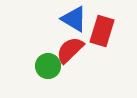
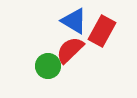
blue triangle: moved 2 px down
red rectangle: rotated 12 degrees clockwise
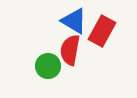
red semicircle: rotated 36 degrees counterclockwise
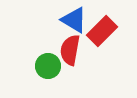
blue triangle: moved 1 px up
red rectangle: rotated 16 degrees clockwise
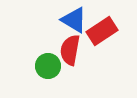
red rectangle: rotated 12 degrees clockwise
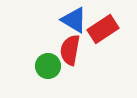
red rectangle: moved 1 px right, 2 px up
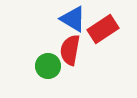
blue triangle: moved 1 px left, 1 px up
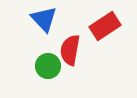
blue triangle: moved 29 px left; rotated 16 degrees clockwise
red rectangle: moved 2 px right, 3 px up
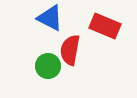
blue triangle: moved 6 px right, 1 px up; rotated 20 degrees counterclockwise
red rectangle: rotated 56 degrees clockwise
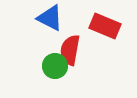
green circle: moved 7 px right
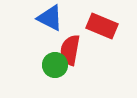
red rectangle: moved 3 px left
green circle: moved 1 px up
